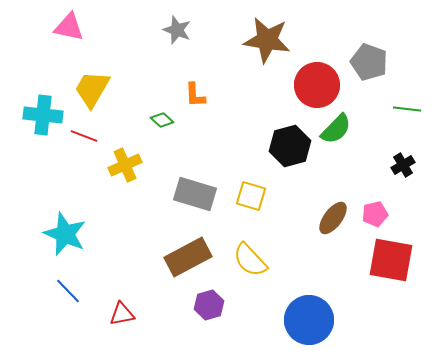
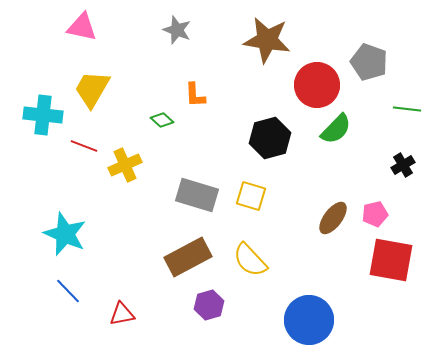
pink triangle: moved 13 px right
red line: moved 10 px down
black hexagon: moved 20 px left, 8 px up
gray rectangle: moved 2 px right, 1 px down
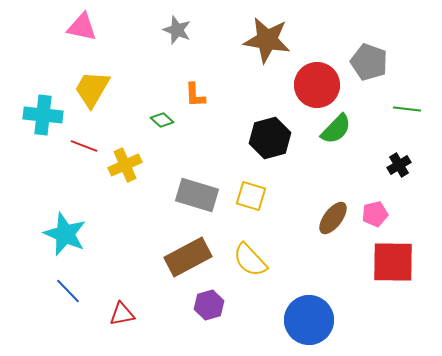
black cross: moved 4 px left
red square: moved 2 px right, 2 px down; rotated 9 degrees counterclockwise
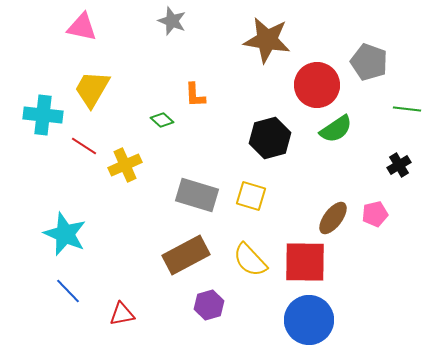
gray star: moved 5 px left, 9 px up
green semicircle: rotated 12 degrees clockwise
red line: rotated 12 degrees clockwise
brown rectangle: moved 2 px left, 2 px up
red square: moved 88 px left
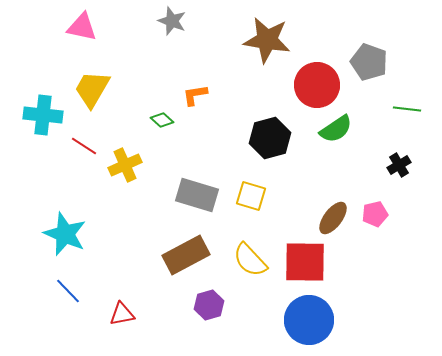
orange L-shape: rotated 84 degrees clockwise
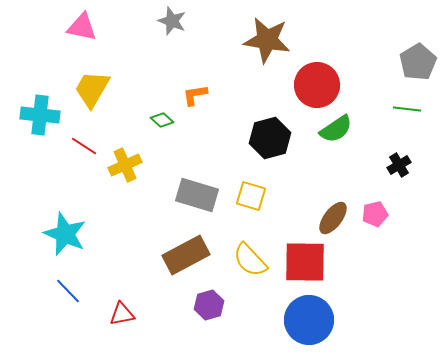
gray pentagon: moved 49 px right; rotated 21 degrees clockwise
cyan cross: moved 3 px left
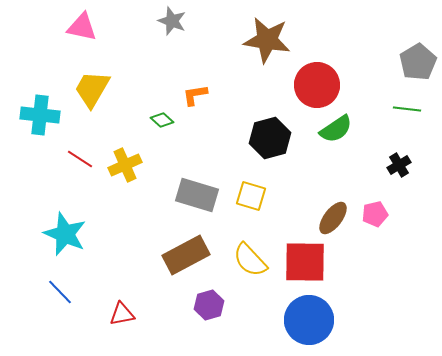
red line: moved 4 px left, 13 px down
blue line: moved 8 px left, 1 px down
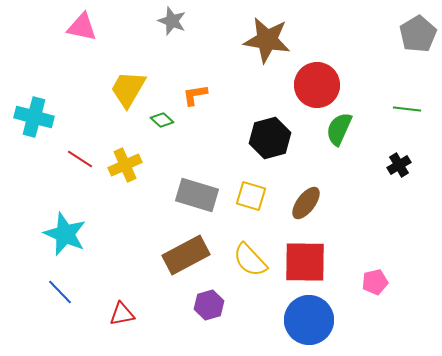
gray pentagon: moved 28 px up
yellow trapezoid: moved 36 px right
cyan cross: moved 6 px left, 2 px down; rotated 9 degrees clockwise
green semicircle: moved 3 px right; rotated 148 degrees clockwise
pink pentagon: moved 68 px down
brown ellipse: moved 27 px left, 15 px up
